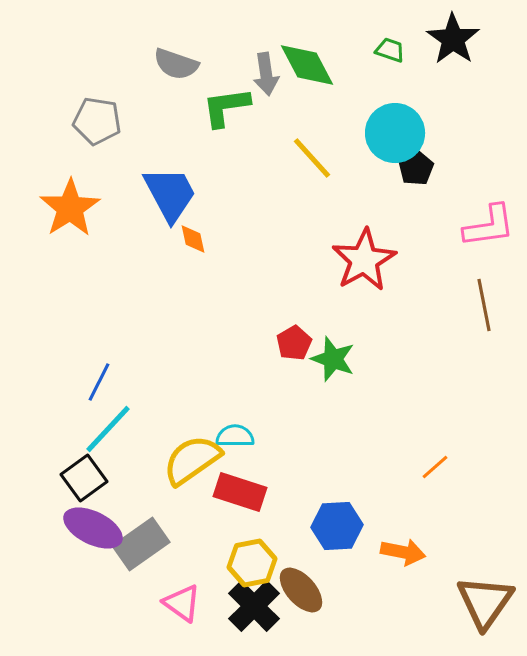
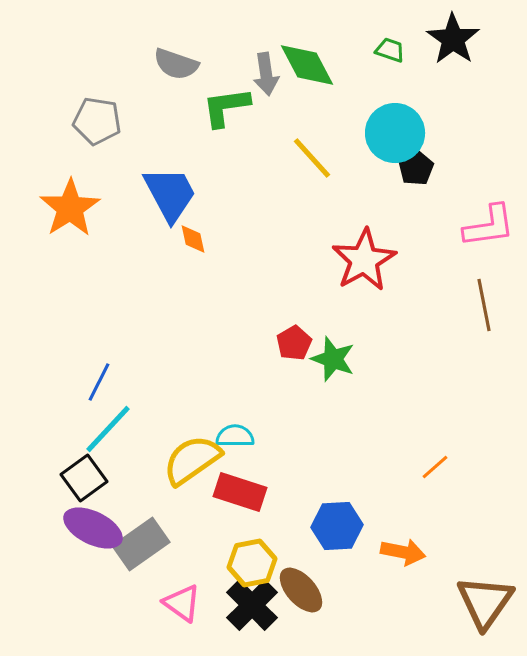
black cross: moved 2 px left, 1 px up
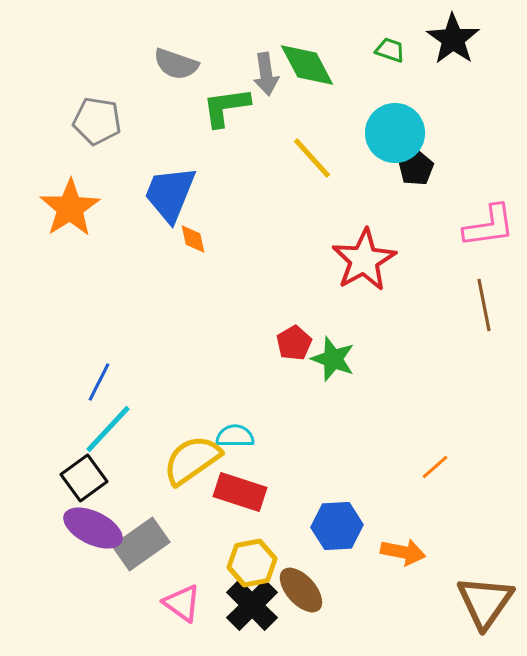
blue trapezoid: rotated 130 degrees counterclockwise
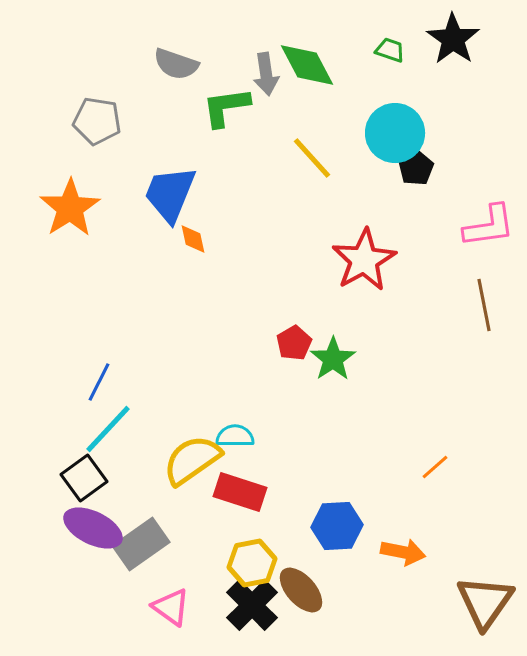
green star: rotated 18 degrees clockwise
pink triangle: moved 11 px left, 4 px down
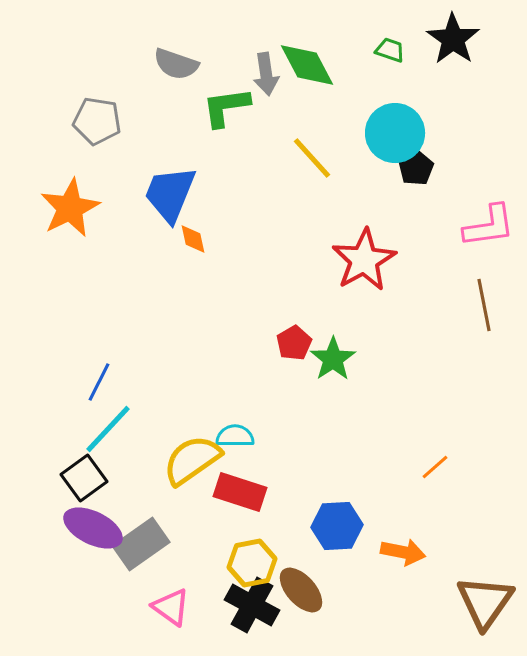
orange star: rotated 6 degrees clockwise
black cross: rotated 16 degrees counterclockwise
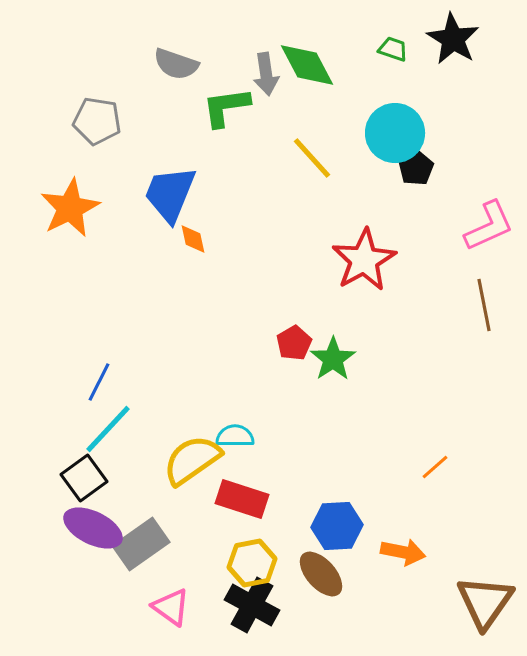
black star: rotated 4 degrees counterclockwise
green trapezoid: moved 3 px right, 1 px up
pink L-shape: rotated 16 degrees counterclockwise
red rectangle: moved 2 px right, 7 px down
brown ellipse: moved 20 px right, 16 px up
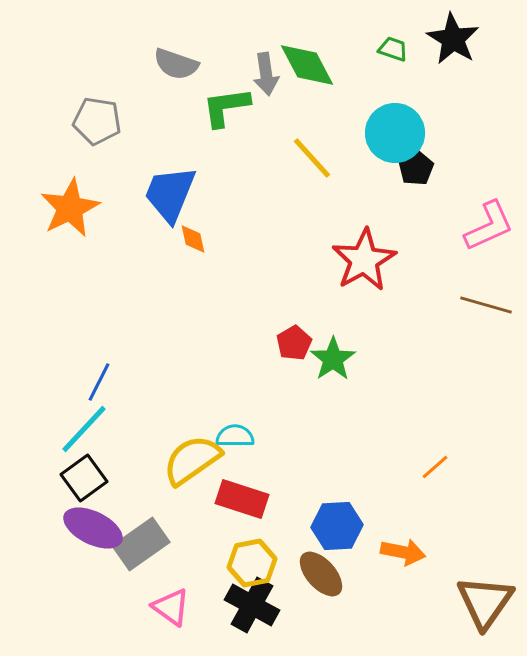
brown line: moved 2 px right; rotated 63 degrees counterclockwise
cyan line: moved 24 px left
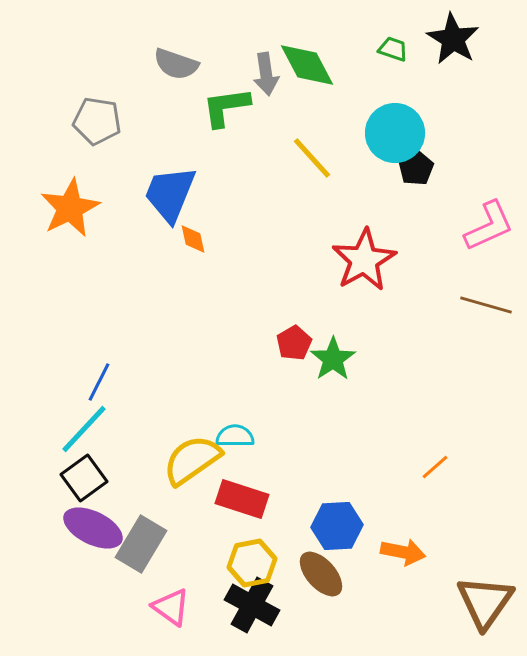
gray rectangle: rotated 24 degrees counterclockwise
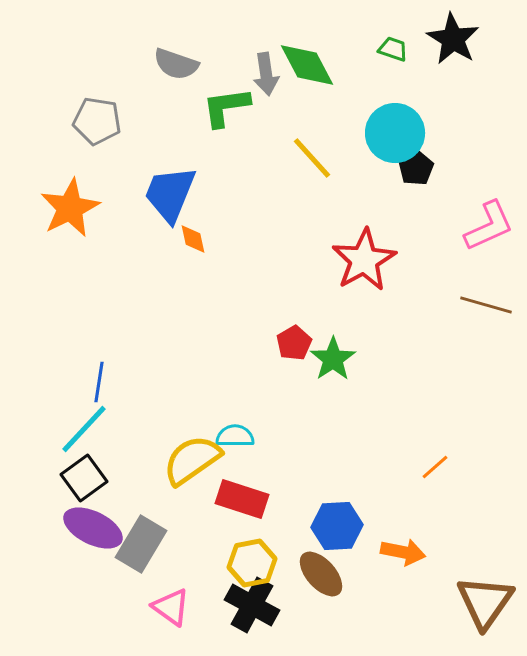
blue line: rotated 18 degrees counterclockwise
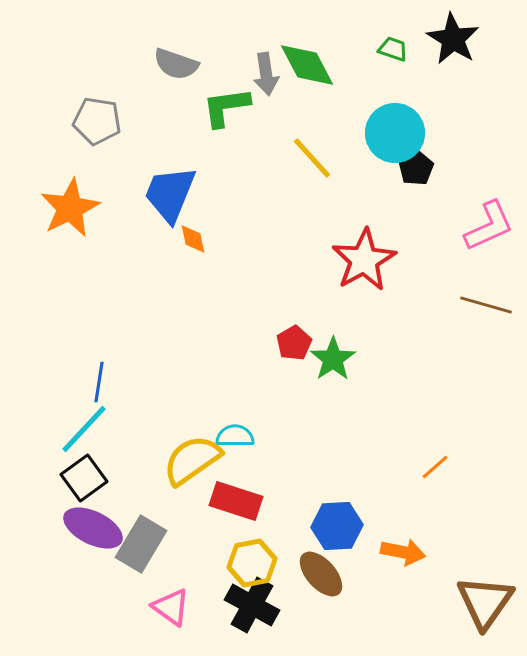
red rectangle: moved 6 px left, 2 px down
